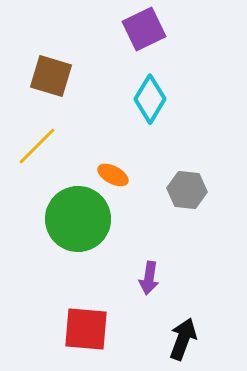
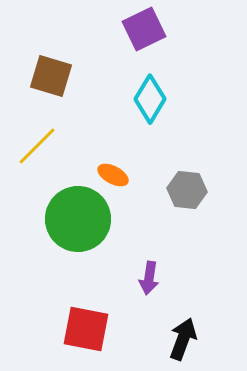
red square: rotated 6 degrees clockwise
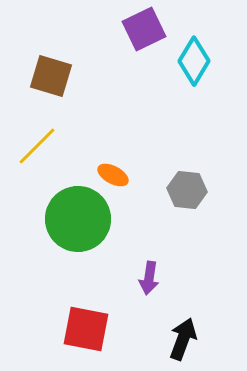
cyan diamond: moved 44 px right, 38 px up
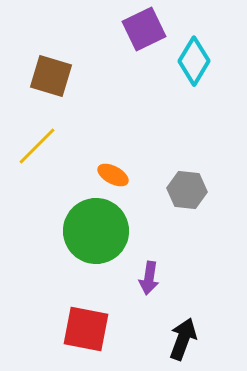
green circle: moved 18 px right, 12 px down
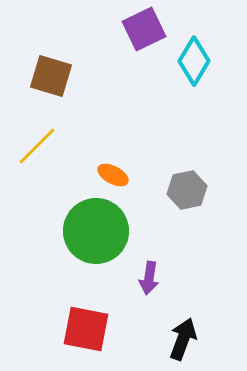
gray hexagon: rotated 18 degrees counterclockwise
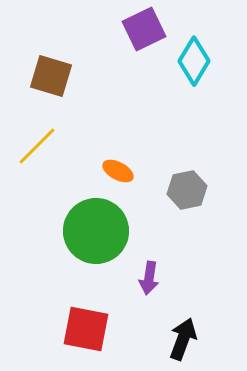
orange ellipse: moved 5 px right, 4 px up
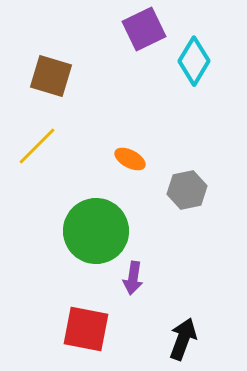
orange ellipse: moved 12 px right, 12 px up
purple arrow: moved 16 px left
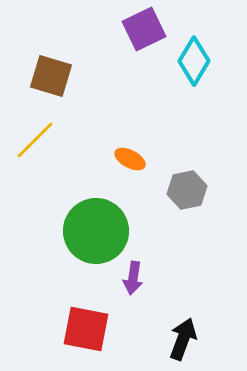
yellow line: moved 2 px left, 6 px up
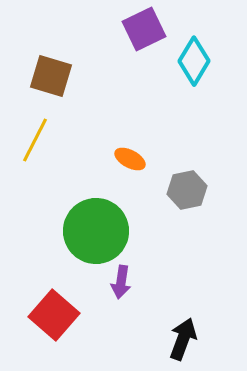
yellow line: rotated 18 degrees counterclockwise
purple arrow: moved 12 px left, 4 px down
red square: moved 32 px left, 14 px up; rotated 30 degrees clockwise
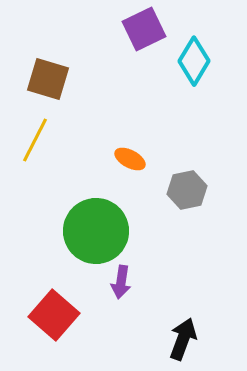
brown square: moved 3 px left, 3 px down
